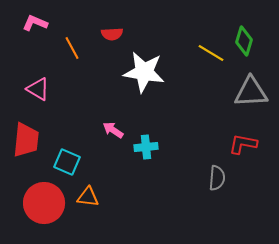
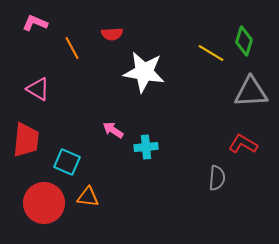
red L-shape: rotated 20 degrees clockwise
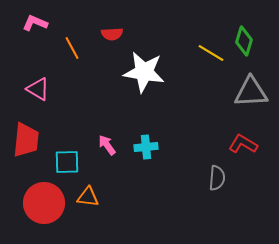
pink arrow: moved 6 px left, 15 px down; rotated 20 degrees clockwise
cyan square: rotated 24 degrees counterclockwise
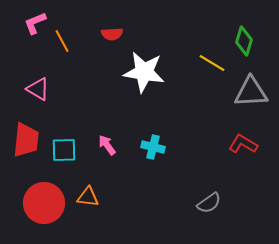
pink L-shape: rotated 45 degrees counterclockwise
orange line: moved 10 px left, 7 px up
yellow line: moved 1 px right, 10 px down
cyan cross: moved 7 px right; rotated 20 degrees clockwise
cyan square: moved 3 px left, 12 px up
gray semicircle: moved 8 px left, 25 px down; rotated 50 degrees clockwise
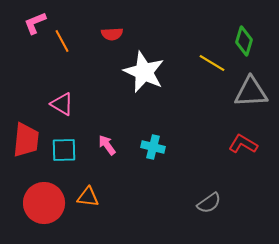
white star: rotated 15 degrees clockwise
pink triangle: moved 24 px right, 15 px down
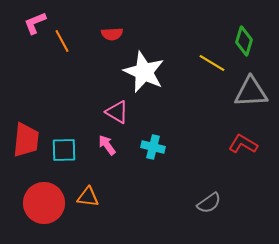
pink triangle: moved 55 px right, 8 px down
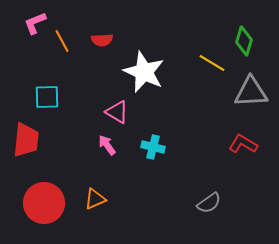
red semicircle: moved 10 px left, 6 px down
cyan square: moved 17 px left, 53 px up
orange triangle: moved 7 px right, 2 px down; rotated 30 degrees counterclockwise
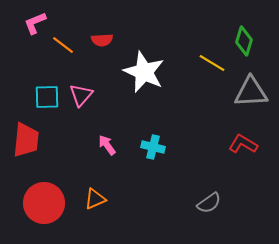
orange line: moved 1 px right, 4 px down; rotated 25 degrees counterclockwise
pink triangle: moved 36 px left, 17 px up; rotated 40 degrees clockwise
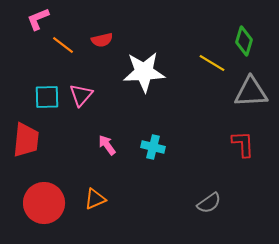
pink L-shape: moved 3 px right, 4 px up
red semicircle: rotated 10 degrees counterclockwise
white star: rotated 27 degrees counterclockwise
red L-shape: rotated 56 degrees clockwise
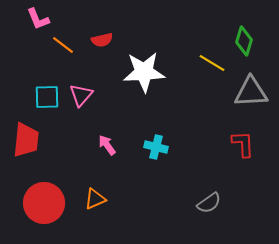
pink L-shape: rotated 90 degrees counterclockwise
cyan cross: moved 3 px right
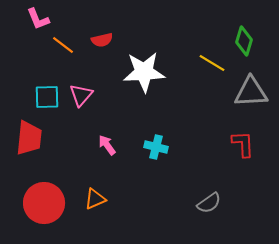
red trapezoid: moved 3 px right, 2 px up
